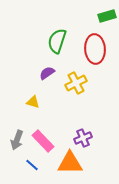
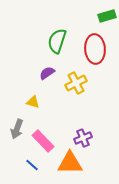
gray arrow: moved 11 px up
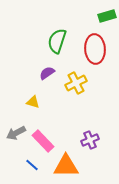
gray arrow: moved 1 px left, 4 px down; rotated 42 degrees clockwise
purple cross: moved 7 px right, 2 px down
orange triangle: moved 4 px left, 3 px down
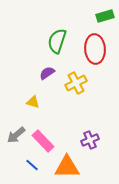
green rectangle: moved 2 px left
gray arrow: moved 2 px down; rotated 12 degrees counterclockwise
orange triangle: moved 1 px right, 1 px down
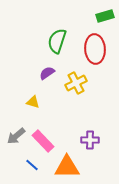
gray arrow: moved 1 px down
purple cross: rotated 24 degrees clockwise
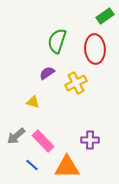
green rectangle: rotated 18 degrees counterclockwise
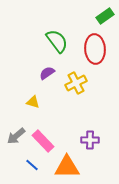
green semicircle: rotated 125 degrees clockwise
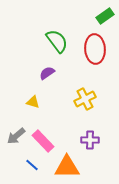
yellow cross: moved 9 px right, 16 px down
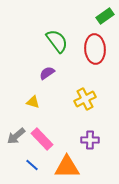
pink rectangle: moved 1 px left, 2 px up
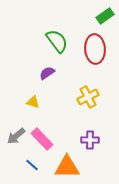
yellow cross: moved 3 px right, 2 px up
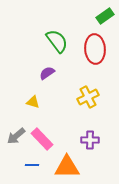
blue line: rotated 40 degrees counterclockwise
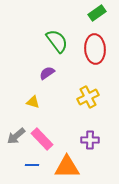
green rectangle: moved 8 px left, 3 px up
